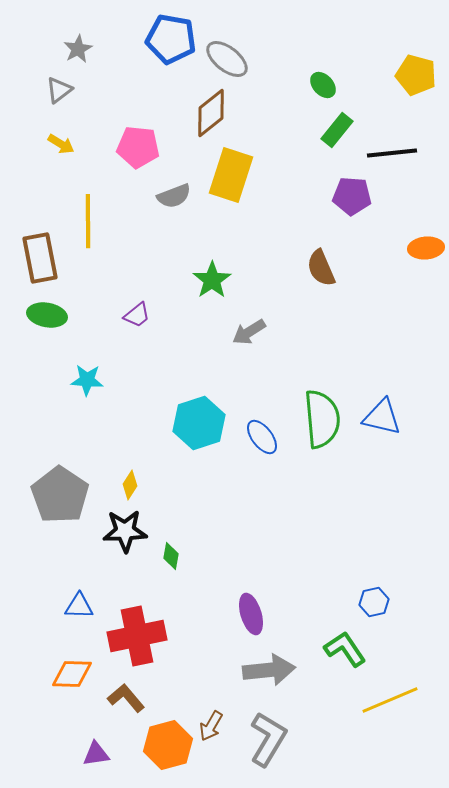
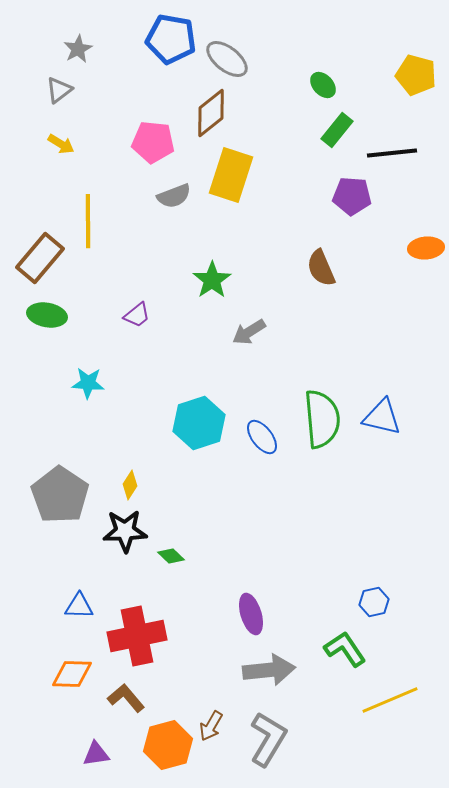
pink pentagon at (138, 147): moved 15 px right, 5 px up
brown rectangle at (40, 258): rotated 51 degrees clockwise
cyan star at (87, 380): moved 1 px right, 3 px down
green diamond at (171, 556): rotated 56 degrees counterclockwise
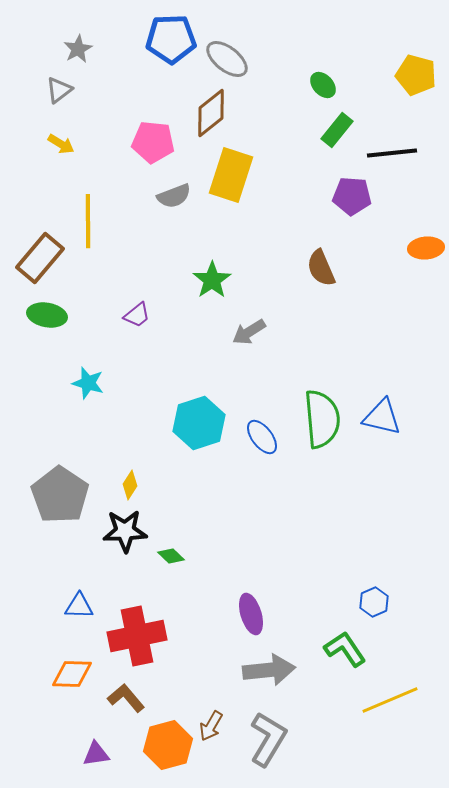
blue pentagon at (171, 39): rotated 12 degrees counterclockwise
cyan star at (88, 383): rotated 12 degrees clockwise
blue hexagon at (374, 602): rotated 12 degrees counterclockwise
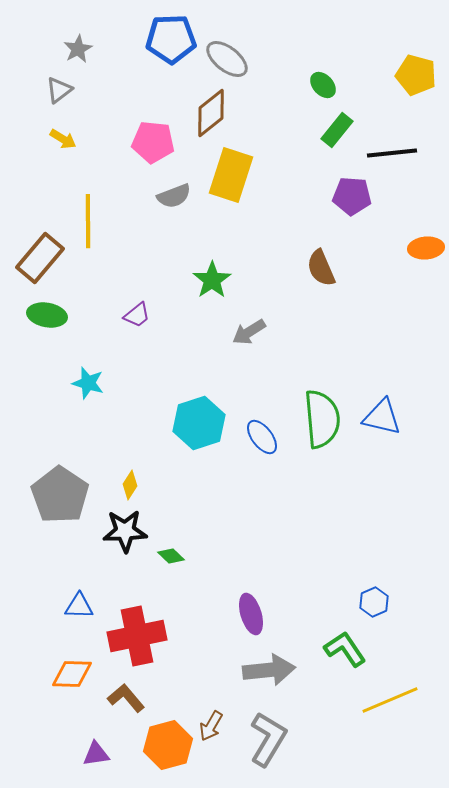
yellow arrow at (61, 144): moved 2 px right, 5 px up
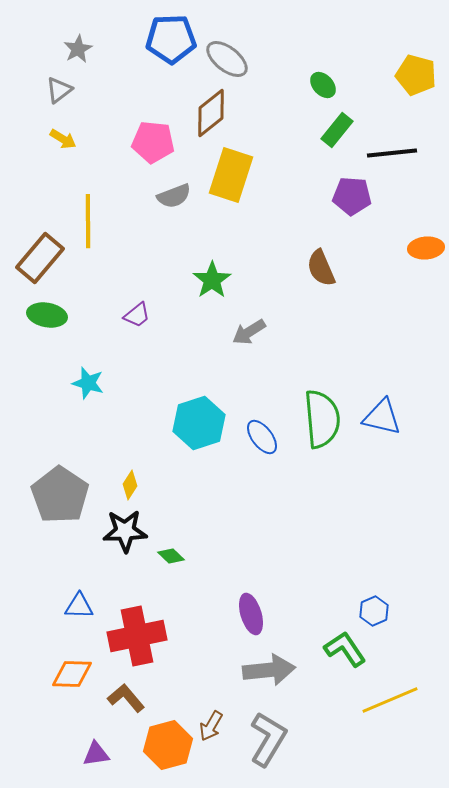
blue hexagon at (374, 602): moved 9 px down
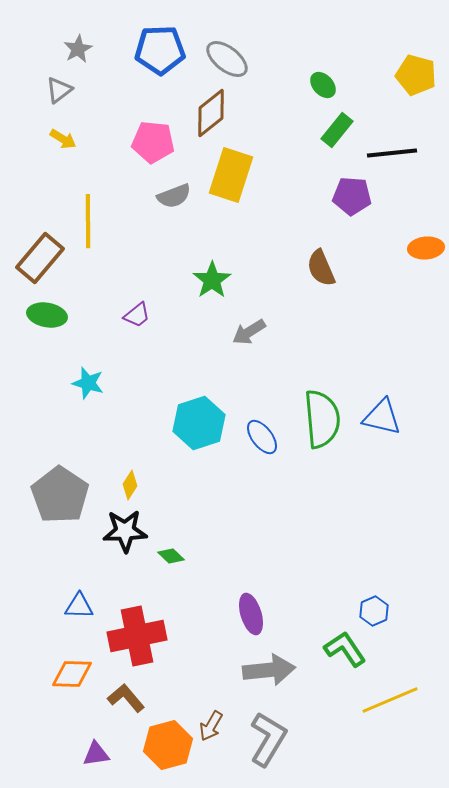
blue pentagon at (171, 39): moved 11 px left, 11 px down
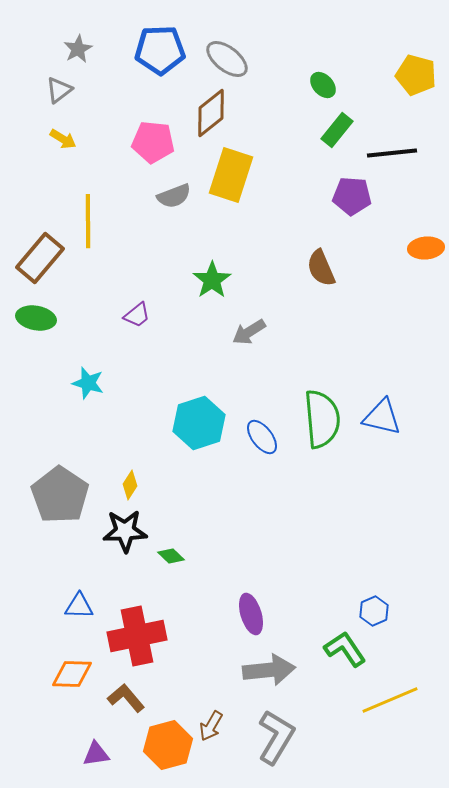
green ellipse at (47, 315): moved 11 px left, 3 px down
gray L-shape at (268, 739): moved 8 px right, 2 px up
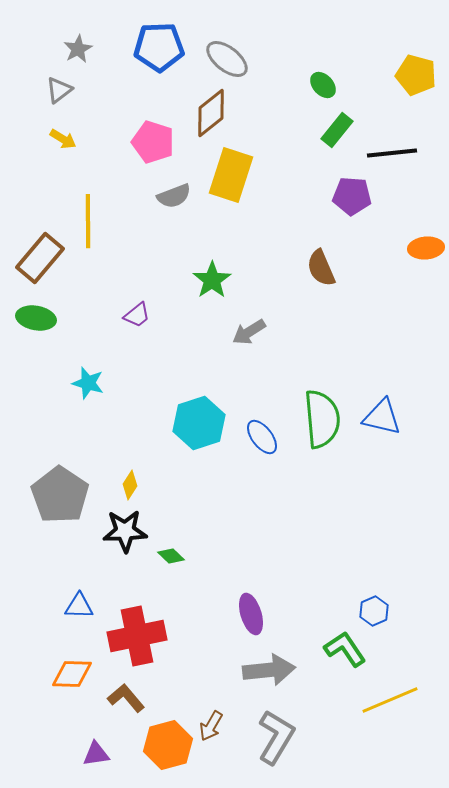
blue pentagon at (160, 50): moved 1 px left, 3 px up
pink pentagon at (153, 142): rotated 12 degrees clockwise
